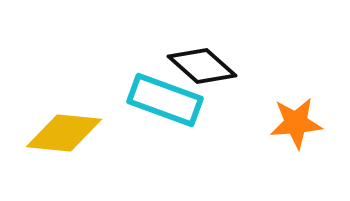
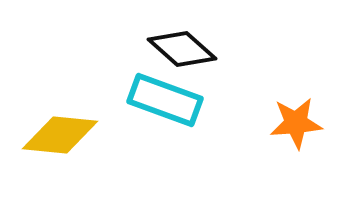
black diamond: moved 20 px left, 17 px up
yellow diamond: moved 4 px left, 2 px down
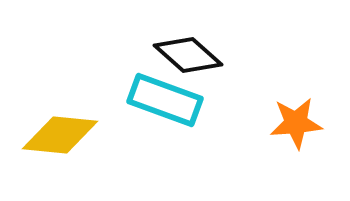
black diamond: moved 6 px right, 6 px down
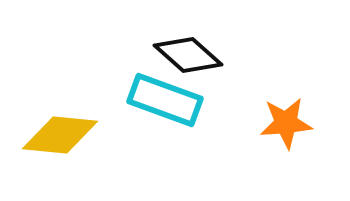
orange star: moved 10 px left
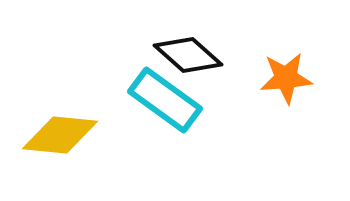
cyan rectangle: rotated 16 degrees clockwise
orange star: moved 45 px up
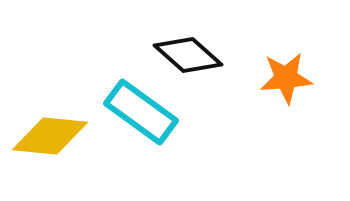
cyan rectangle: moved 24 px left, 12 px down
yellow diamond: moved 10 px left, 1 px down
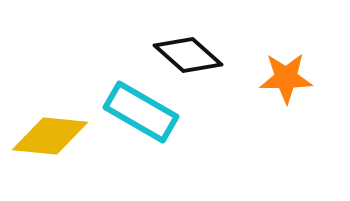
orange star: rotated 4 degrees clockwise
cyan rectangle: rotated 6 degrees counterclockwise
